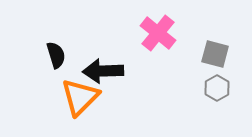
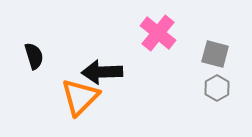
black semicircle: moved 22 px left, 1 px down
black arrow: moved 1 px left, 1 px down
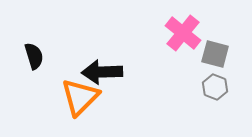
pink cross: moved 25 px right
gray hexagon: moved 2 px left, 1 px up; rotated 10 degrees counterclockwise
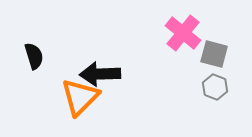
gray square: moved 1 px left
black arrow: moved 2 px left, 2 px down
